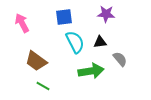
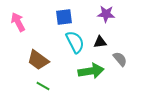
pink arrow: moved 4 px left, 1 px up
brown trapezoid: moved 2 px right, 1 px up
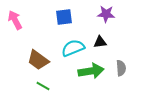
pink arrow: moved 3 px left, 2 px up
cyan semicircle: moved 2 px left, 6 px down; rotated 85 degrees counterclockwise
gray semicircle: moved 1 px right, 9 px down; rotated 35 degrees clockwise
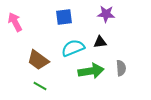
pink arrow: moved 2 px down
green line: moved 3 px left
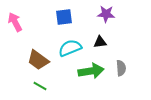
cyan semicircle: moved 3 px left
